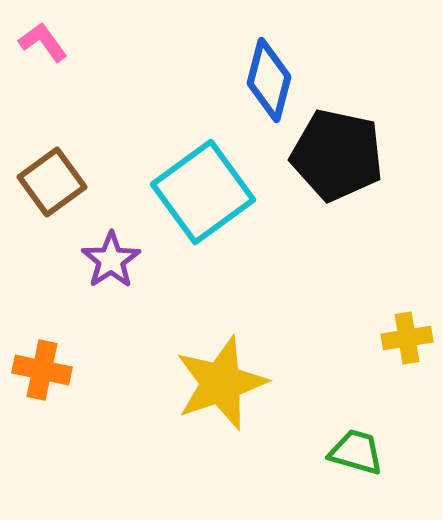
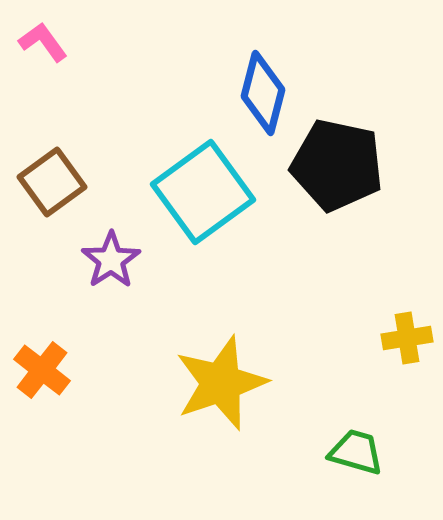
blue diamond: moved 6 px left, 13 px down
black pentagon: moved 10 px down
orange cross: rotated 26 degrees clockwise
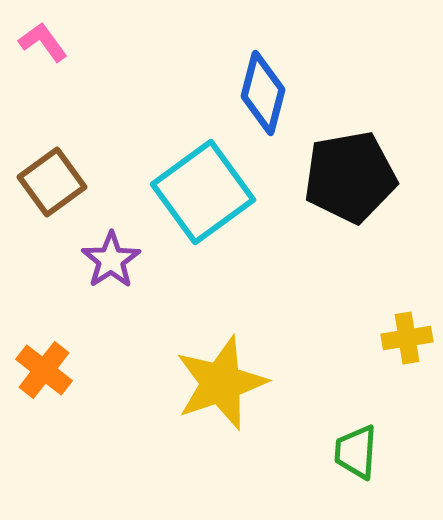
black pentagon: moved 13 px right, 12 px down; rotated 22 degrees counterclockwise
orange cross: moved 2 px right
green trapezoid: rotated 102 degrees counterclockwise
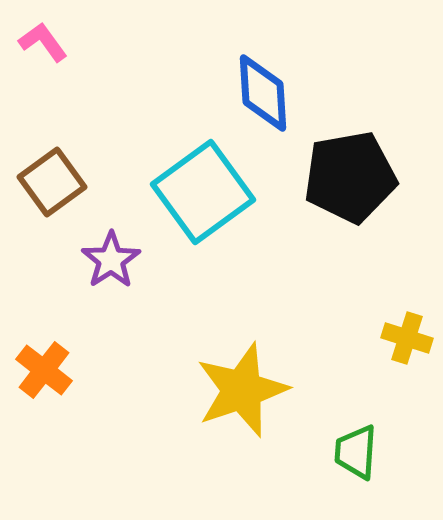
blue diamond: rotated 18 degrees counterclockwise
yellow cross: rotated 27 degrees clockwise
yellow star: moved 21 px right, 7 px down
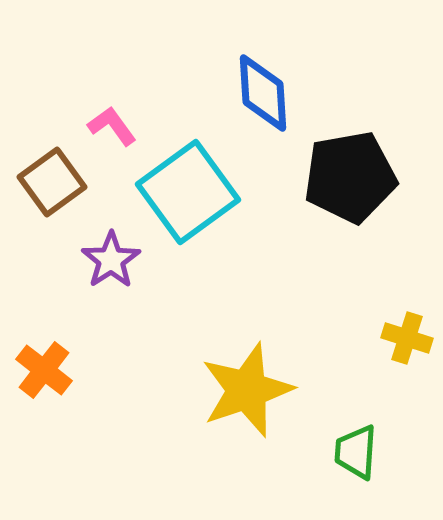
pink L-shape: moved 69 px right, 84 px down
cyan square: moved 15 px left
yellow star: moved 5 px right
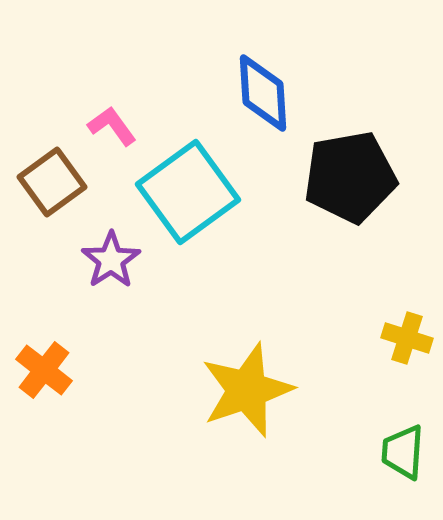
green trapezoid: moved 47 px right
